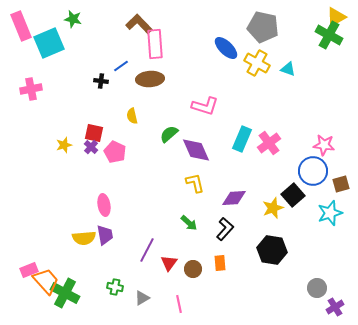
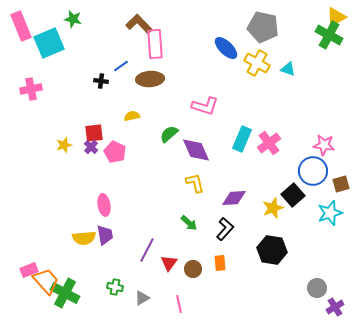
yellow semicircle at (132, 116): rotated 91 degrees clockwise
red square at (94, 133): rotated 18 degrees counterclockwise
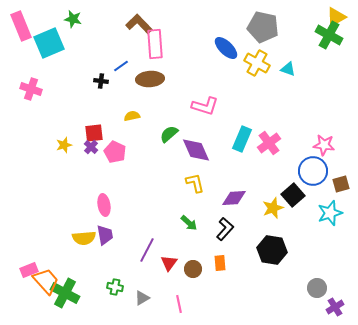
pink cross at (31, 89): rotated 30 degrees clockwise
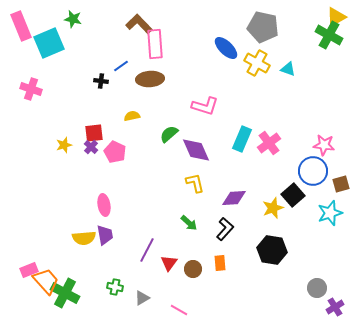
pink line at (179, 304): moved 6 px down; rotated 48 degrees counterclockwise
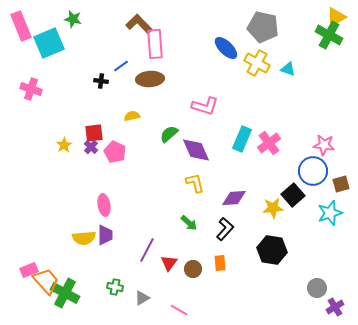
yellow star at (64, 145): rotated 14 degrees counterclockwise
yellow star at (273, 208): rotated 15 degrees clockwise
purple trapezoid at (105, 235): rotated 10 degrees clockwise
